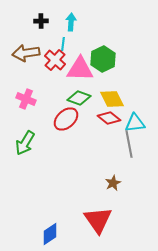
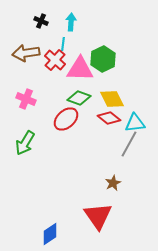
black cross: rotated 24 degrees clockwise
gray line: rotated 40 degrees clockwise
red triangle: moved 4 px up
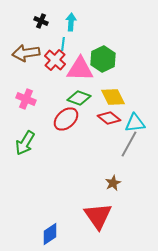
yellow diamond: moved 1 px right, 2 px up
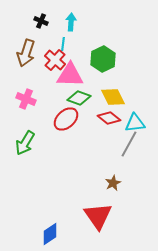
brown arrow: rotated 64 degrees counterclockwise
pink triangle: moved 10 px left, 6 px down
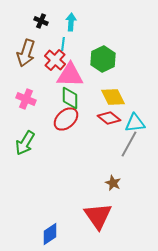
green diamond: moved 9 px left; rotated 70 degrees clockwise
brown star: rotated 21 degrees counterclockwise
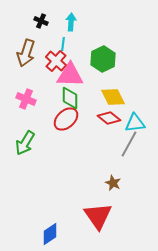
red cross: moved 1 px right, 1 px down
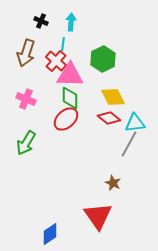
green arrow: moved 1 px right
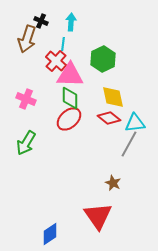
brown arrow: moved 1 px right, 14 px up
yellow diamond: rotated 15 degrees clockwise
red ellipse: moved 3 px right
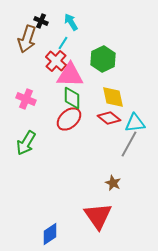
cyan arrow: rotated 36 degrees counterclockwise
cyan line: moved 1 px up; rotated 24 degrees clockwise
green diamond: moved 2 px right
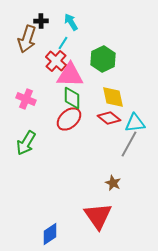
black cross: rotated 24 degrees counterclockwise
